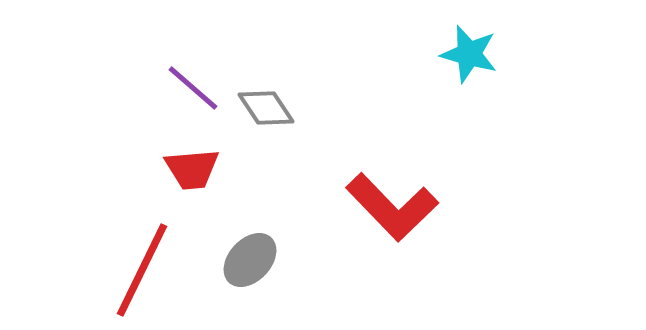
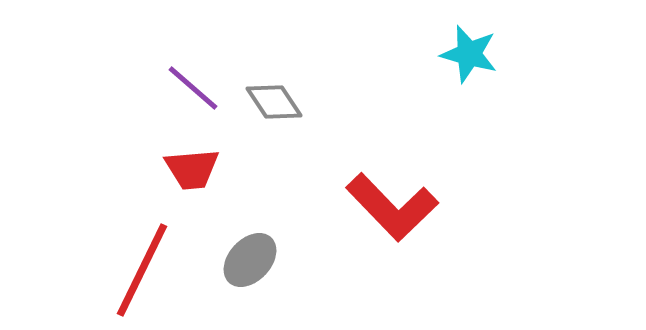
gray diamond: moved 8 px right, 6 px up
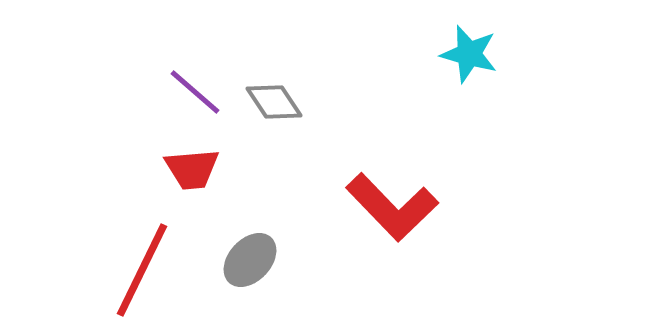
purple line: moved 2 px right, 4 px down
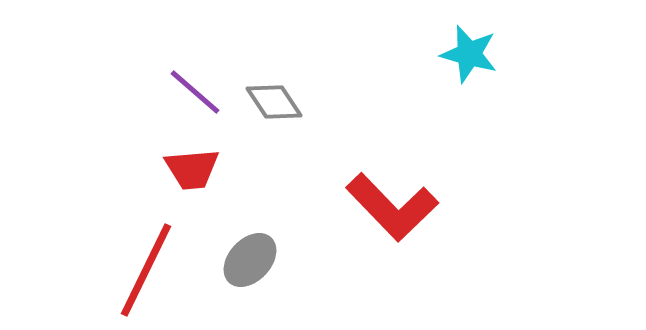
red line: moved 4 px right
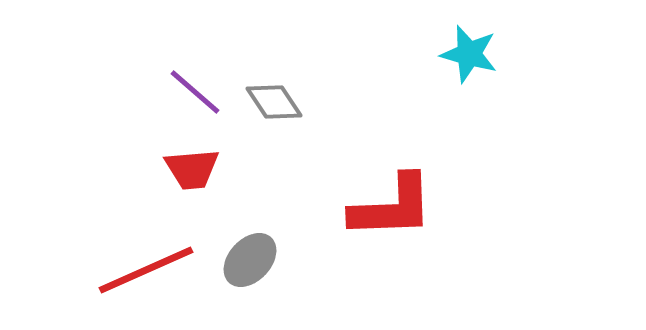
red L-shape: rotated 48 degrees counterclockwise
red line: rotated 40 degrees clockwise
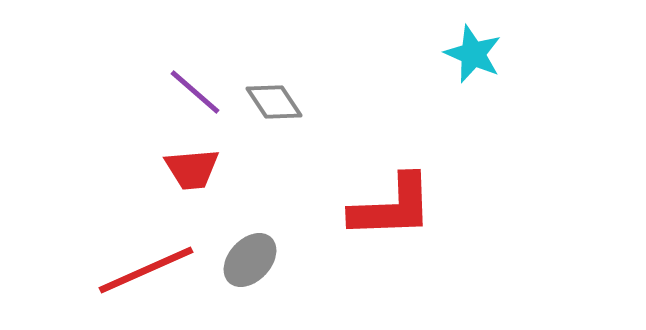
cyan star: moved 4 px right; rotated 8 degrees clockwise
